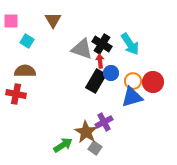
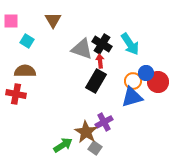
blue circle: moved 35 px right
red circle: moved 5 px right
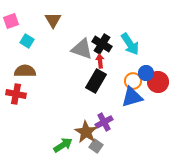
pink square: rotated 21 degrees counterclockwise
gray square: moved 1 px right, 2 px up
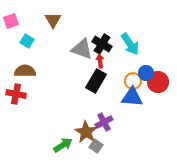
blue triangle: rotated 20 degrees clockwise
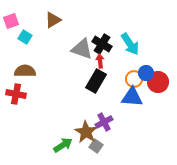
brown triangle: rotated 30 degrees clockwise
cyan square: moved 2 px left, 4 px up
orange circle: moved 1 px right, 2 px up
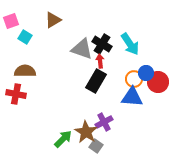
green arrow: moved 6 px up; rotated 12 degrees counterclockwise
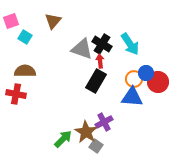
brown triangle: moved 1 px down; rotated 18 degrees counterclockwise
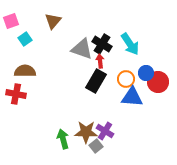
cyan square: moved 2 px down; rotated 24 degrees clockwise
orange circle: moved 8 px left
purple cross: moved 1 px right, 9 px down; rotated 30 degrees counterclockwise
brown star: rotated 30 degrees counterclockwise
green arrow: rotated 60 degrees counterclockwise
gray square: rotated 16 degrees clockwise
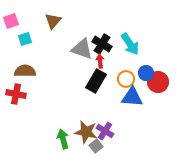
cyan square: rotated 16 degrees clockwise
brown star: rotated 10 degrees clockwise
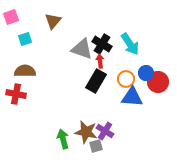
pink square: moved 4 px up
gray square: rotated 24 degrees clockwise
